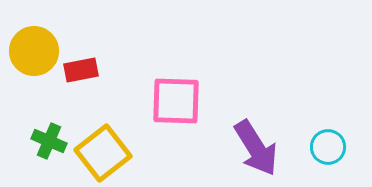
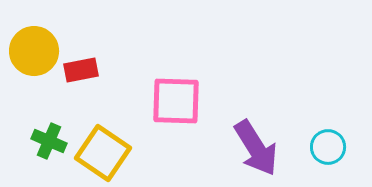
yellow square: rotated 18 degrees counterclockwise
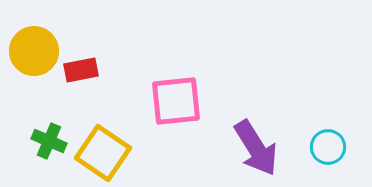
pink square: rotated 8 degrees counterclockwise
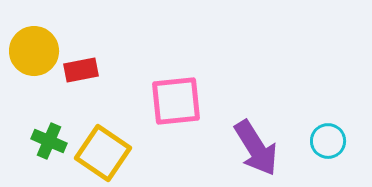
cyan circle: moved 6 px up
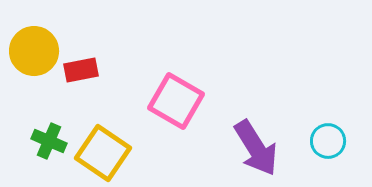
pink square: rotated 36 degrees clockwise
